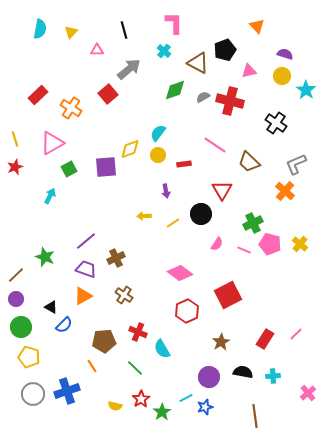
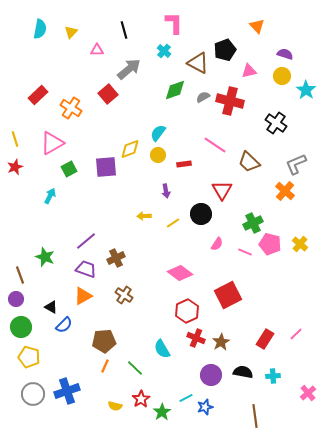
pink line at (244, 250): moved 1 px right, 2 px down
brown line at (16, 275): moved 4 px right; rotated 66 degrees counterclockwise
red cross at (138, 332): moved 58 px right, 6 px down
orange line at (92, 366): moved 13 px right; rotated 56 degrees clockwise
purple circle at (209, 377): moved 2 px right, 2 px up
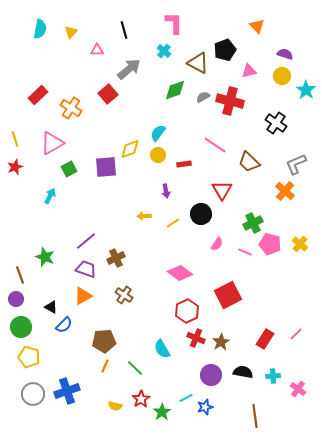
pink cross at (308, 393): moved 10 px left, 4 px up; rotated 14 degrees counterclockwise
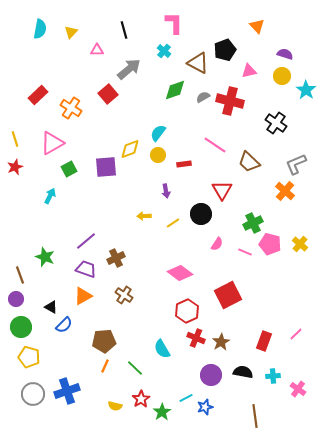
red rectangle at (265, 339): moved 1 px left, 2 px down; rotated 12 degrees counterclockwise
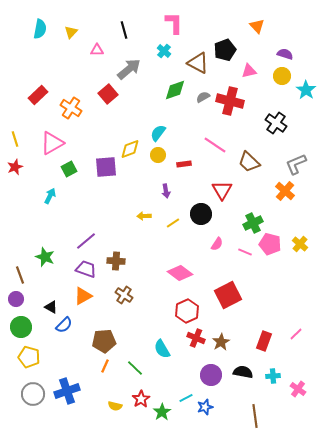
brown cross at (116, 258): moved 3 px down; rotated 30 degrees clockwise
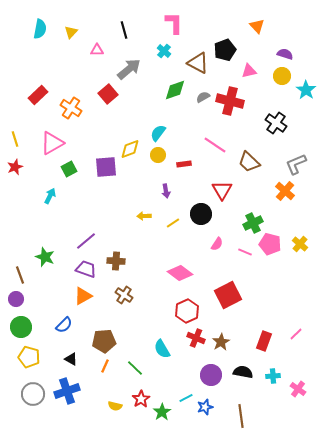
black triangle at (51, 307): moved 20 px right, 52 px down
brown line at (255, 416): moved 14 px left
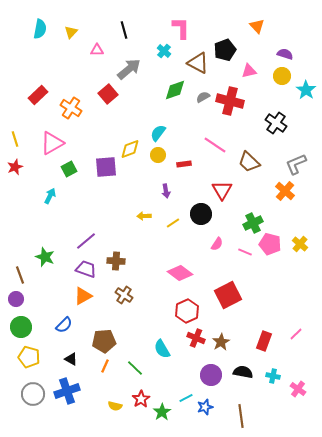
pink L-shape at (174, 23): moved 7 px right, 5 px down
cyan cross at (273, 376): rotated 16 degrees clockwise
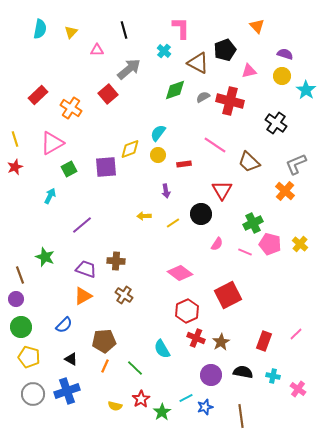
purple line at (86, 241): moved 4 px left, 16 px up
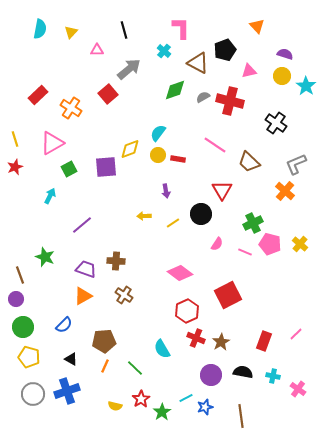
cyan star at (306, 90): moved 4 px up
red rectangle at (184, 164): moved 6 px left, 5 px up; rotated 16 degrees clockwise
green circle at (21, 327): moved 2 px right
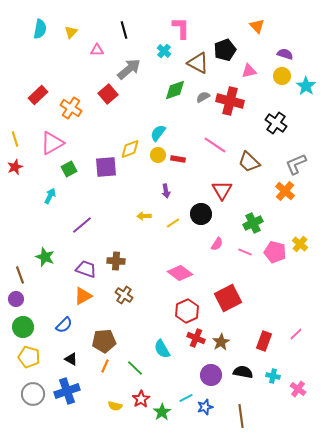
pink pentagon at (270, 244): moved 5 px right, 8 px down
red square at (228, 295): moved 3 px down
